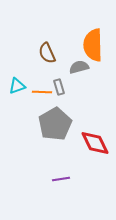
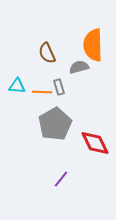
cyan triangle: rotated 24 degrees clockwise
purple line: rotated 42 degrees counterclockwise
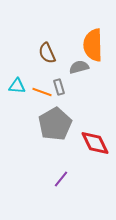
orange line: rotated 18 degrees clockwise
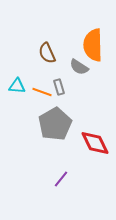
gray semicircle: rotated 132 degrees counterclockwise
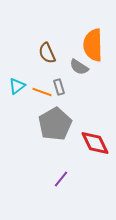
cyan triangle: rotated 42 degrees counterclockwise
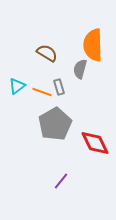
brown semicircle: rotated 145 degrees clockwise
gray semicircle: moved 1 px right, 2 px down; rotated 72 degrees clockwise
purple line: moved 2 px down
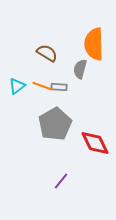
orange semicircle: moved 1 px right, 1 px up
gray rectangle: rotated 70 degrees counterclockwise
orange line: moved 6 px up
